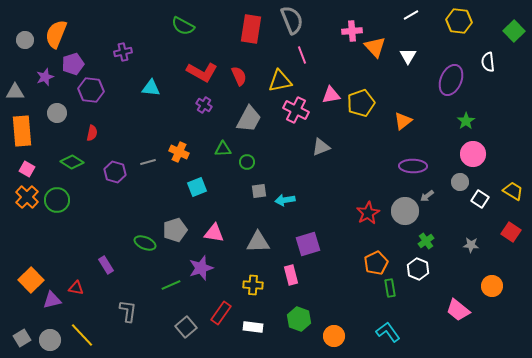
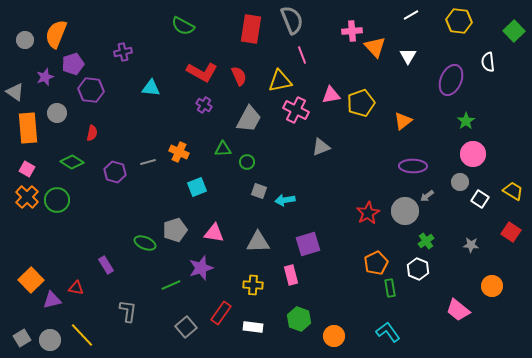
gray triangle at (15, 92): rotated 36 degrees clockwise
orange rectangle at (22, 131): moved 6 px right, 3 px up
gray square at (259, 191): rotated 28 degrees clockwise
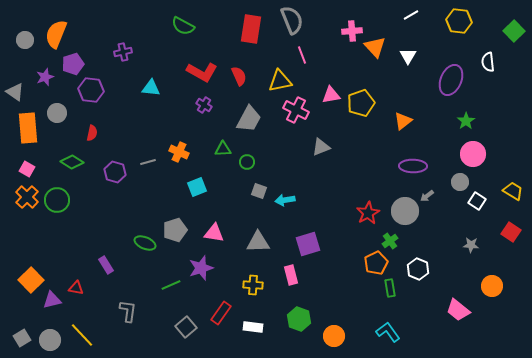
white square at (480, 199): moved 3 px left, 2 px down
green cross at (426, 241): moved 36 px left
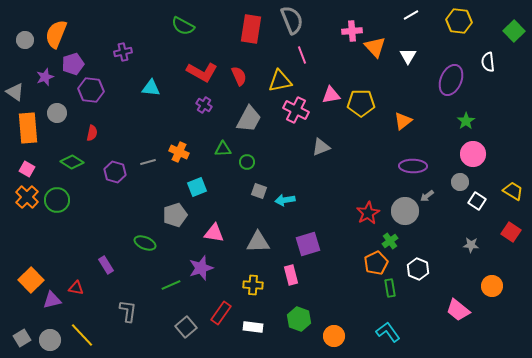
yellow pentagon at (361, 103): rotated 20 degrees clockwise
gray pentagon at (175, 230): moved 15 px up
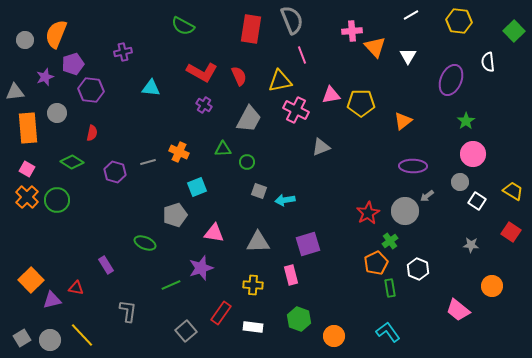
gray triangle at (15, 92): rotated 42 degrees counterclockwise
gray square at (186, 327): moved 4 px down
